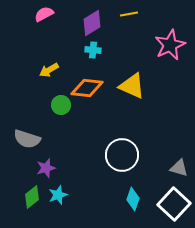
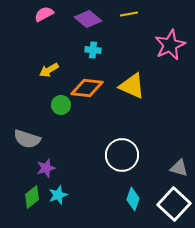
purple diamond: moved 4 px left, 4 px up; rotated 72 degrees clockwise
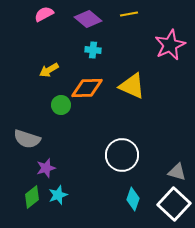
orange diamond: rotated 8 degrees counterclockwise
gray triangle: moved 2 px left, 4 px down
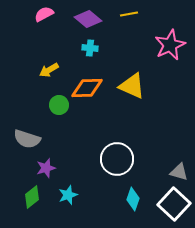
cyan cross: moved 3 px left, 2 px up
green circle: moved 2 px left
white circle: moved 5 px left, 4 px down
gray triangle: moved 2 px right
cyan star: moved 10 px right
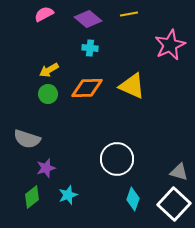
green circle: moved 11 px left, 11 px up
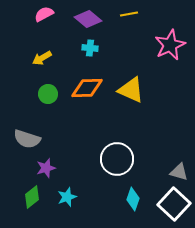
yellow arrow: moved 7 px left, 12 px up
yellow triangle: moved 1 px left, 4 px down
cyan star: moved 1 px left, 2 px down
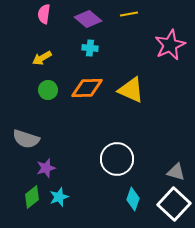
pink semicircle: rotated 54 degrees counterclockwise
green circle: moved 4 px up
gray semicircle: moved 1 px left
gray triangle: moved 3 px left
cyan star: moved 8 px left
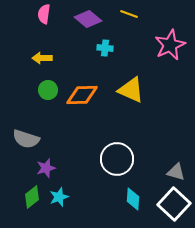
yellow line: rotated 30 degrees clockwise
cyan cross: moved 15 px right
yellow arrow: rotated 30 degrees clockwise
orange diamond: moved 5 px left, 7 px down
cyan diamond: rotated 15 degrees counterclockwise
